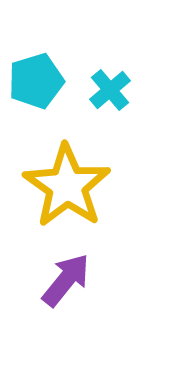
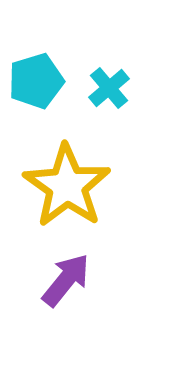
cyan cross: moved 1 px left, 2 px up
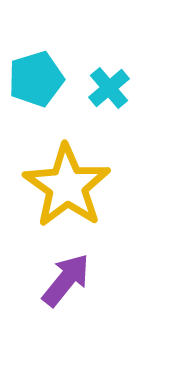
cyan pentagon: moved 2 px up
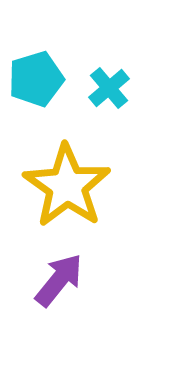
purple arrow: moved 7 px left
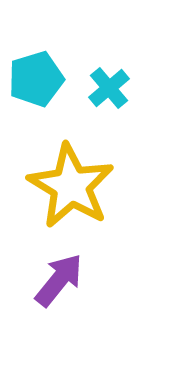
yellow star: moved 4 px right; rotated 4 degrees counterclockwise
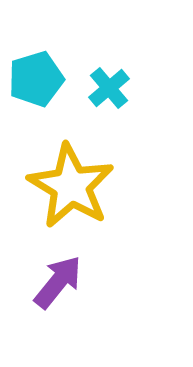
purple arrow: moved 1 px left, 2 px down
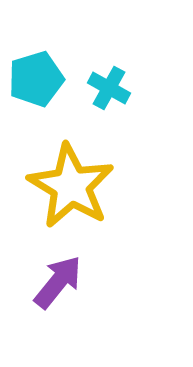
cyan cross: rotated 21 degrees counterclockwise
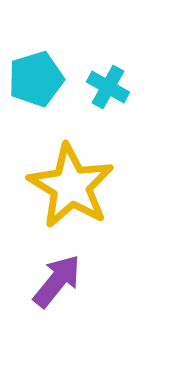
cyan cross: moved 1 px left, 1 px up
purple arrow: moved 1 px left, 1 px up
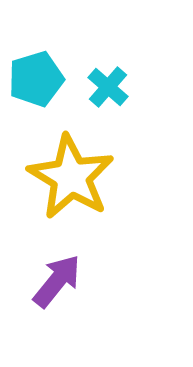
cyan cross: rotated 12 degrees clockwise
yellow star: moved 9 px up
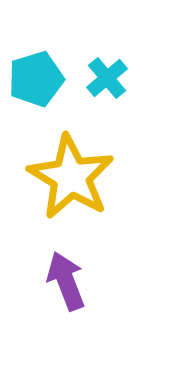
cyan cross: moved 1 px left, 9 px up; rotated 9 degrees clockwise
purple arrow: moved 9 px right; rotated 60 degrees counterclockwise
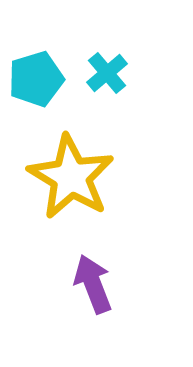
cyan cross: moved 5 px up
purple arrow: moved 27 px right, 3 px down
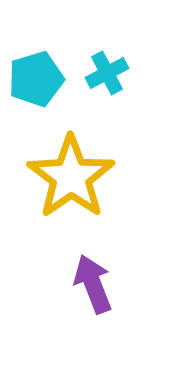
cyan cross: rotated 12 degrees clockwise
yellow star: rotated 6 degrees clockwise
